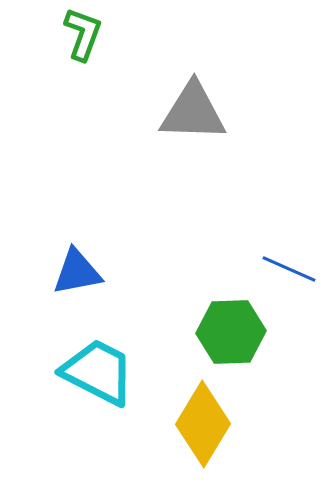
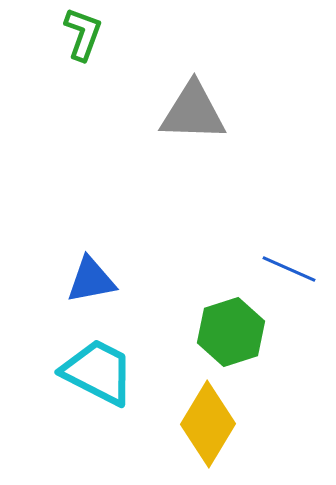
blue triangle: moved 14 px right, 8 px down
green hexagon: rotated 16 degrees counterclockwise
yellow diamond: moved 5 px right
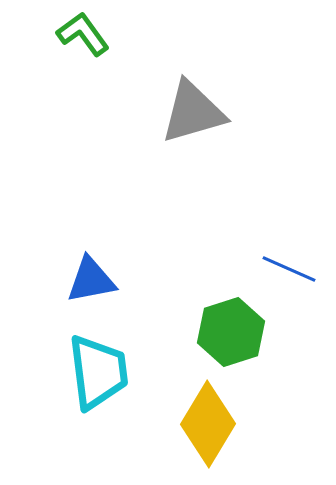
green L-shape: rotated 56 degrees counterclockwise
gray triangle: rotated 18 degrees counterclockwise
cyan trapezoid: rotated 56 degrees clockwise
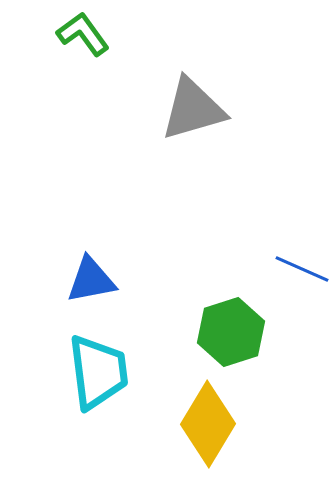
gray triangle: moved 3 px up
blue line: moved 13 px right
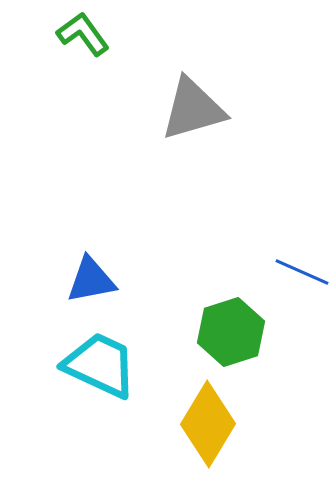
blue line: moved 3 px down
cyan trapezoid: moved 2 px right, 7 px up; rotated 58 degrees counterclockwise
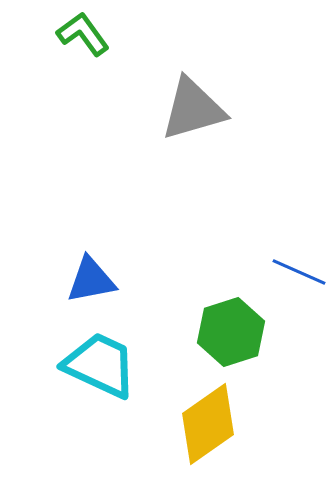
blue line: moved 3 px left
yellow diamond: rotated 24 degrees clockwise
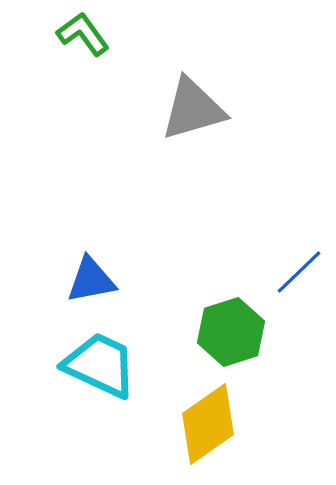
blue line: rotated 68 degrees counterclockwise
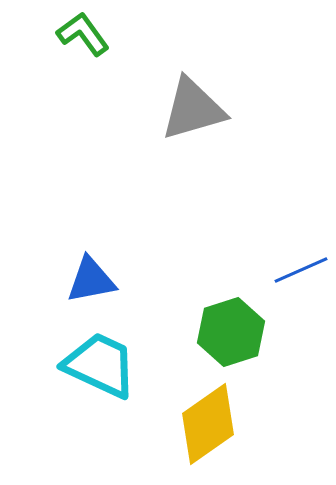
blue line: moved 2 px right, 2 px up; rotated 20 degrees clockwise
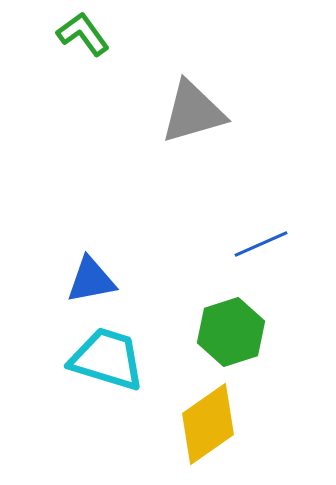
gray triangle: moved 3 px down
blue line: moved 40 px left, 26 px up
cyan trapezoid: moved 7 px right, 6 px up; rotated 8 degrees counterclockwise
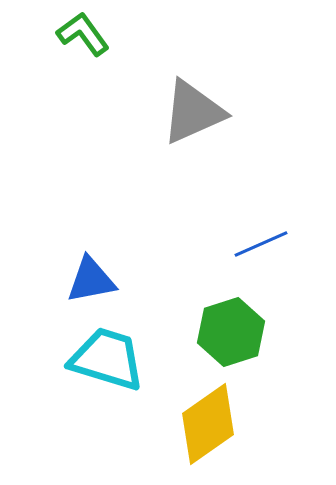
gray triangle: rotated 8 degrees counterclockwise
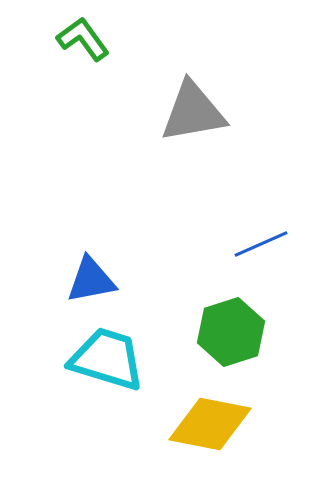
green L-shape: moved 5 px down
gray triangle: rotated 14 degrees clockwise
yellow diamond: moved 2 px right; rotated 46 degrees clockwise
